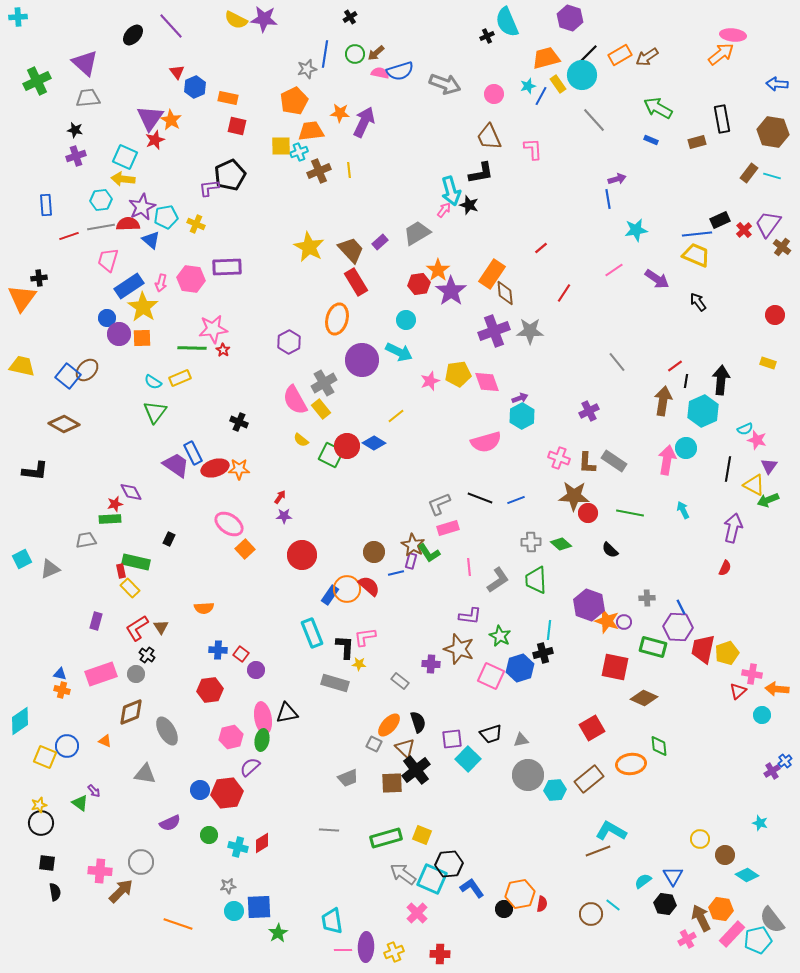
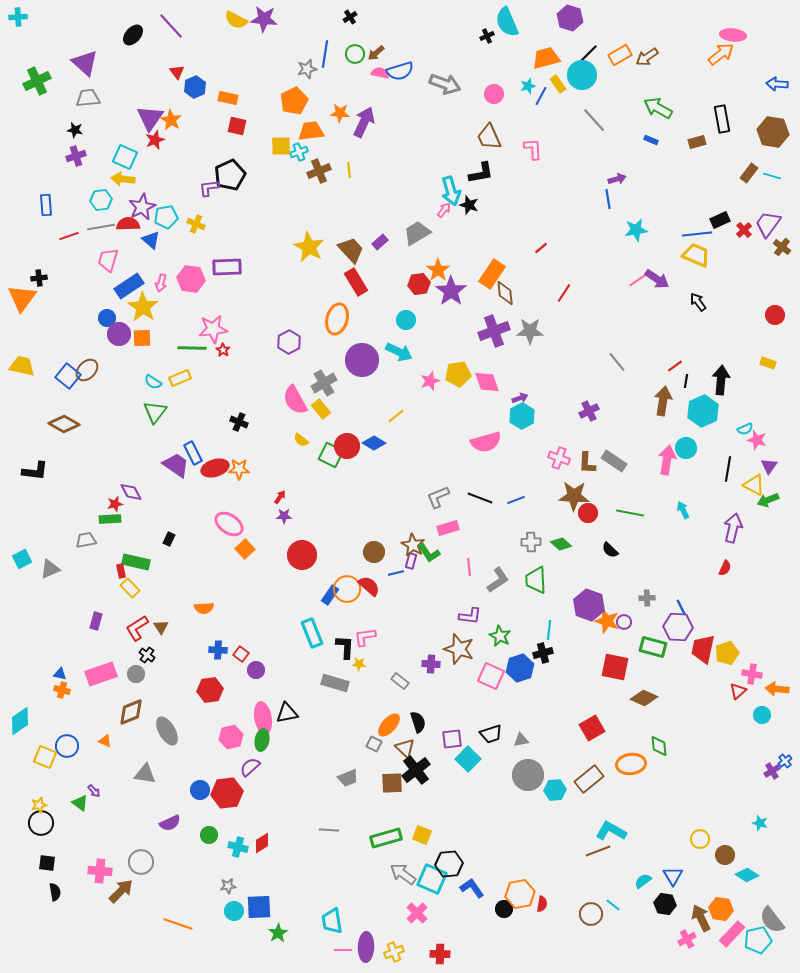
pink line at (614, 270): moved 24 px right, 10 px down
gray L-shape at (439, 504): moved 1 px left, 7 px up
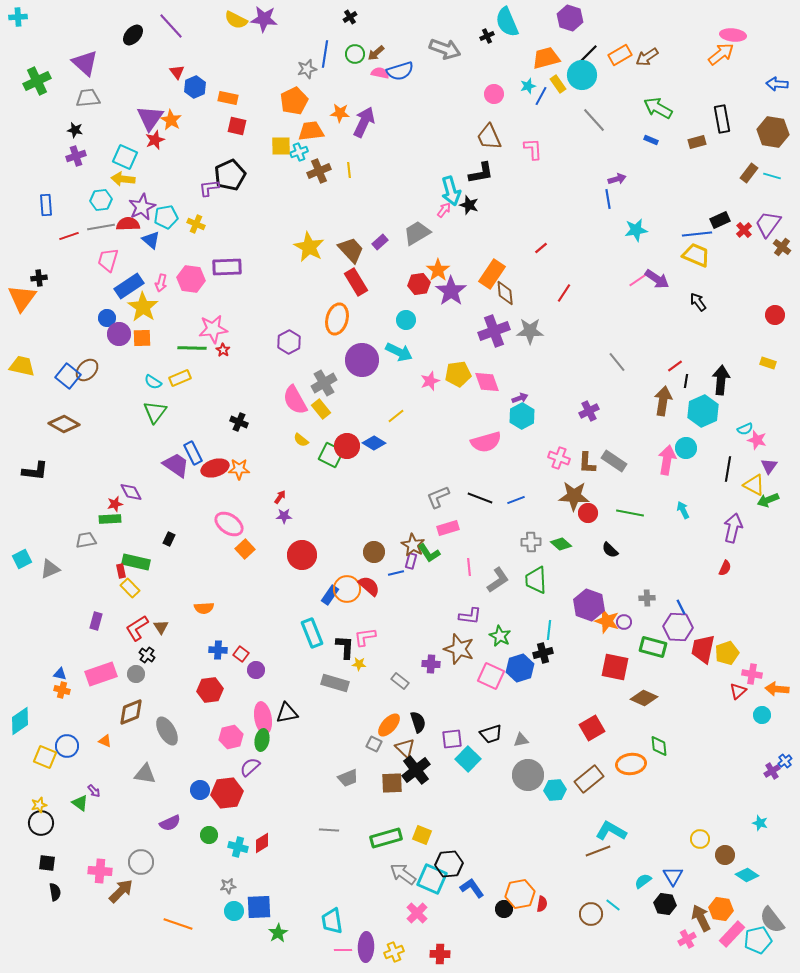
gray arrow at (445, 84): moved 35 px up
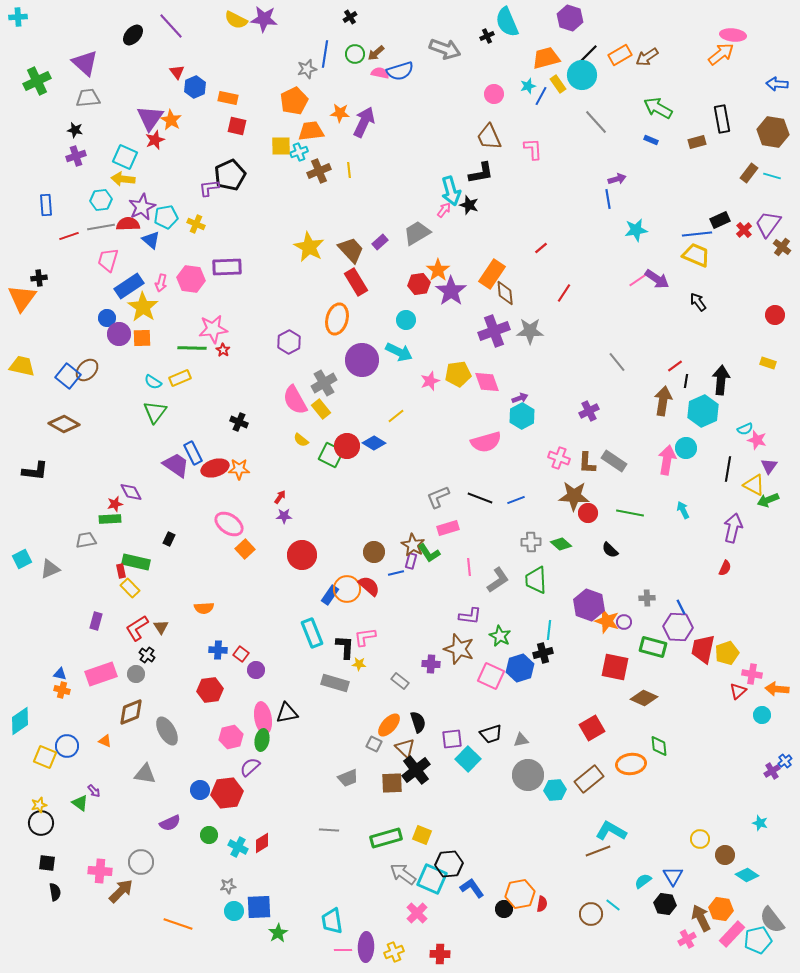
gray line at (594, 120): moved 2 px right, 2 px down
cyan cross at (238, 847): rotated 12 degrees clockwise
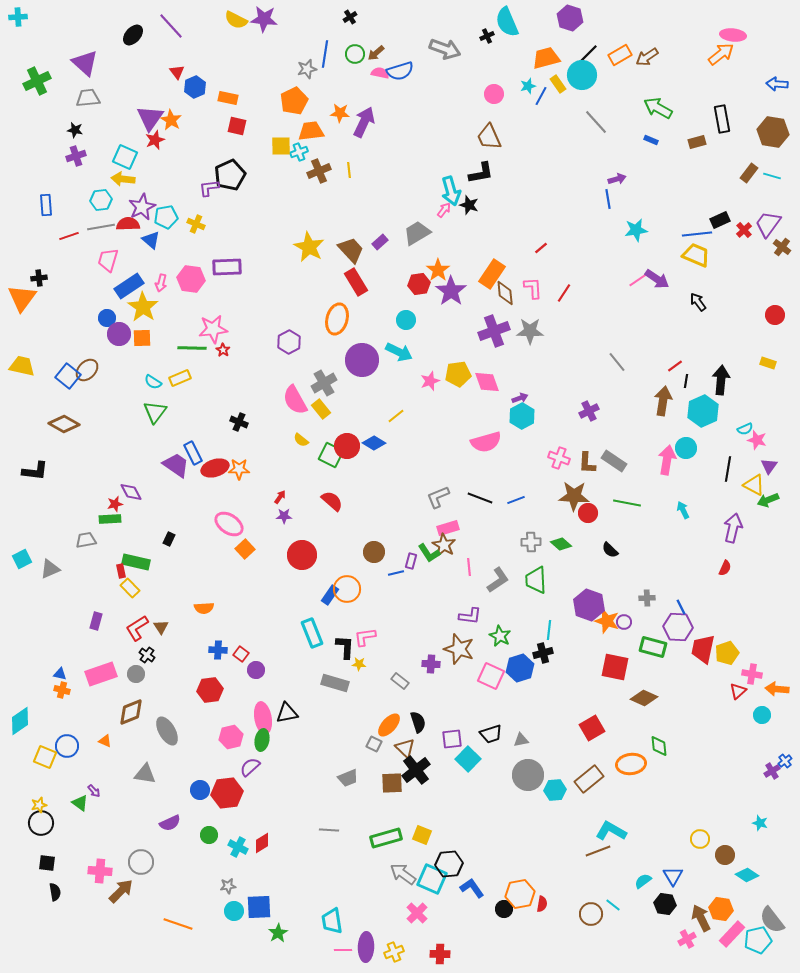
pink L-shape at (533, 149): moved 139 px down
green line at (630, 513): moved 3 px left, 10 px up
brown star at (413, 545): moved 31 px right
red semicircle at (369, 586): moved 37 px left, 85 px up
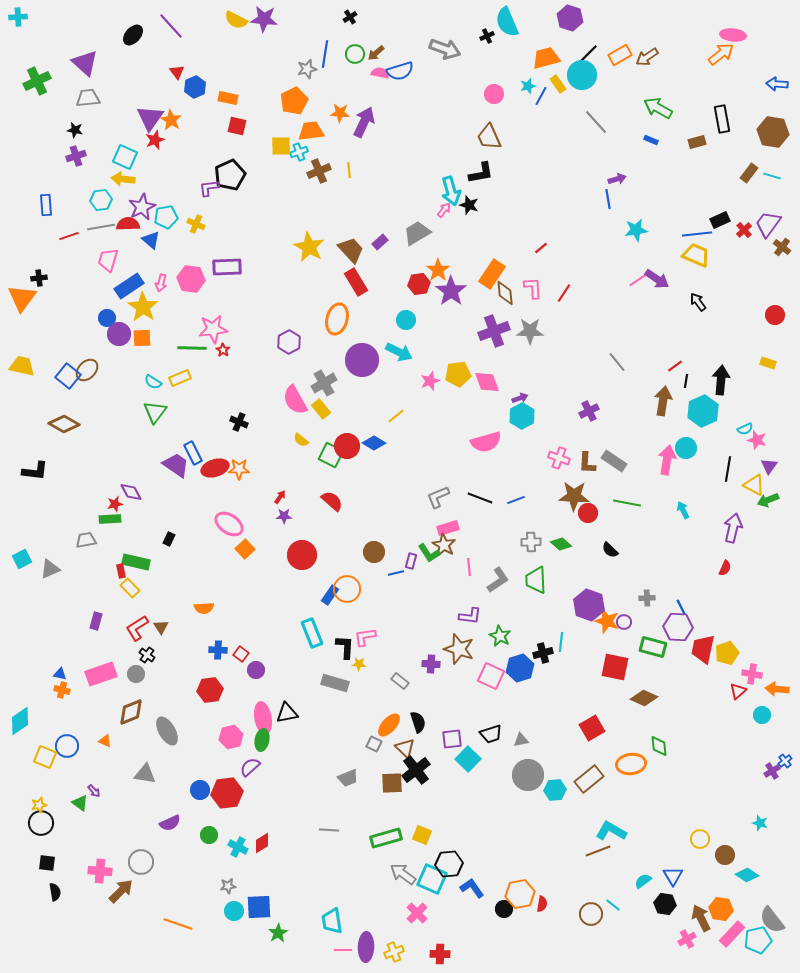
cyan line at (549, 630): moved 12 px right, 12 px down
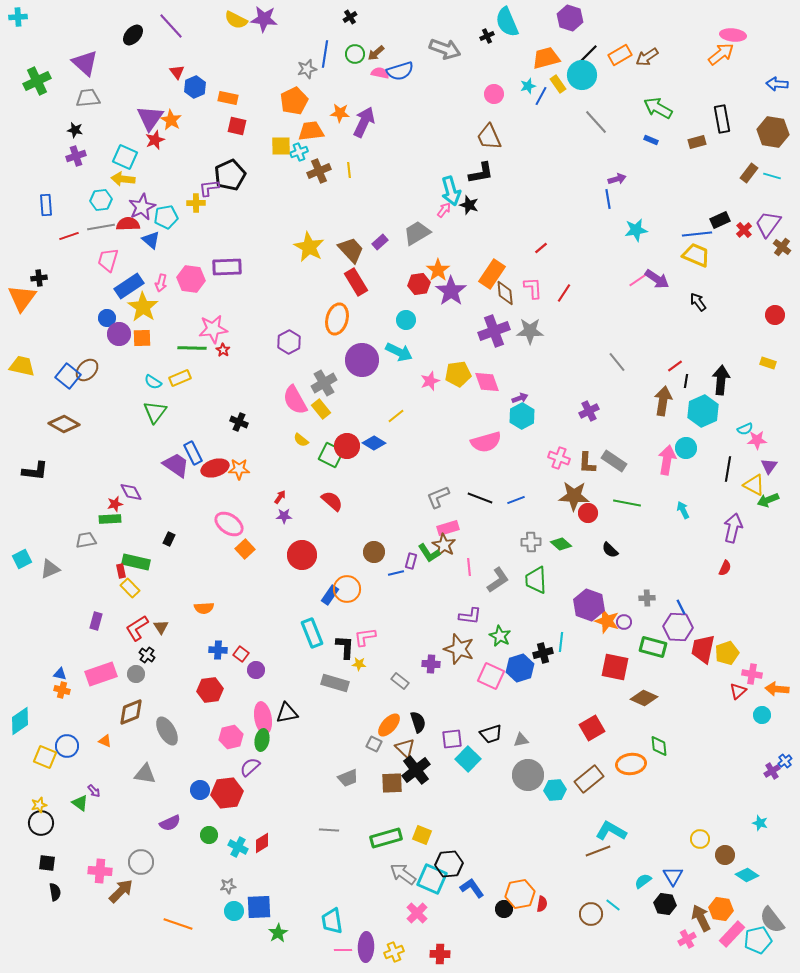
yellow cross at (196, 224): moved 21 px up; rotated 24 degrees counterclockwise
pink star at (757, 440): rotated 18 degrees counterclockwise
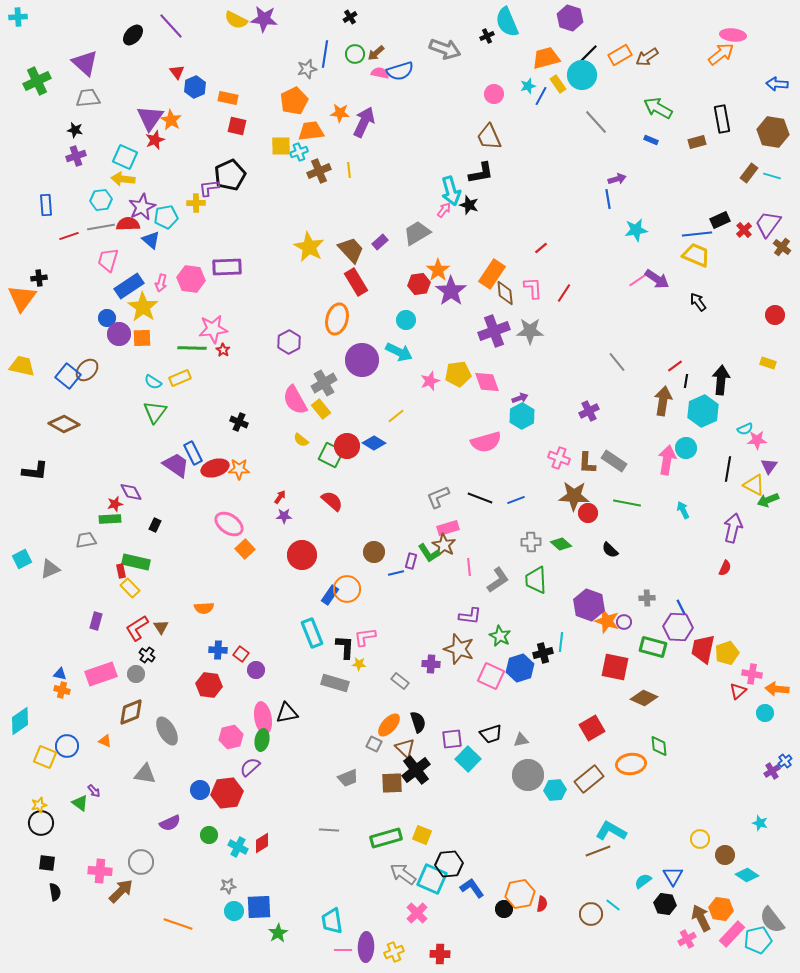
black rectangle at (169, 539): moved 14 px left, 14 px up
red hexagon at (210, 690): moved 1 px left, 5 px up; rotated 15 degrees clockwise
cyan circle at (762, 715): moved 3 px right, 2 px up
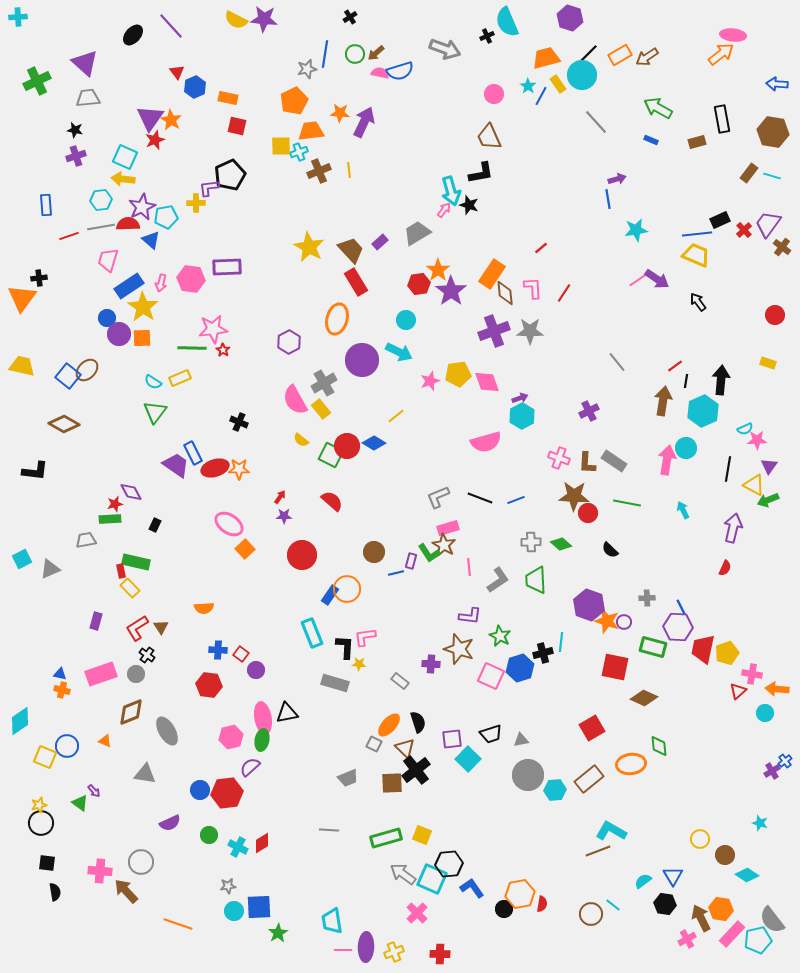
cyan star at (528, 86): rotated 21 degrees counterclockwise
brown arrow at (121, 891): moved 5 px right; rotated 88 degrees counterclockwise
